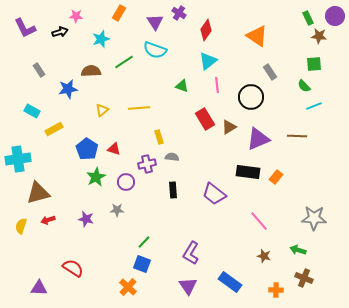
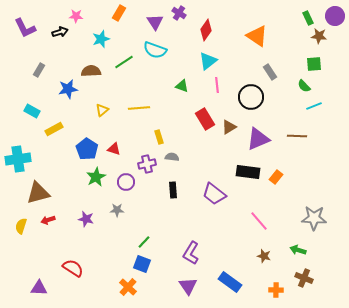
gray rectangle at (39, 70): rotated 64 degrees clockwise
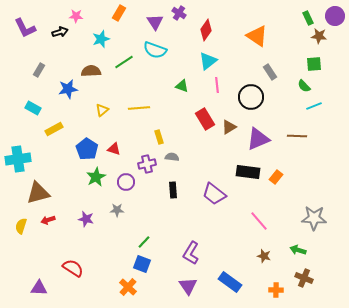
cyan rectangle at (32, 111): moved 1 px right, 3 px up
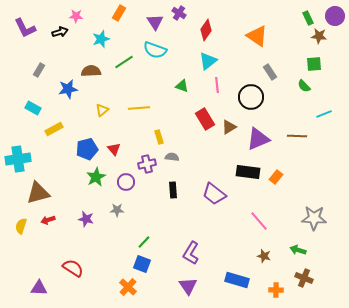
cyan line at (314, 106): moved 10 px right, 8 px down
blue pentagon at (87, 149): rotated 25 degrees clockwise
red triangle at (114, 149): rotated 32 degrees clockwise
blue rectangle at (230, 282): moved 7 px right, 2 px up; rotated 20 degrees counterclockwise
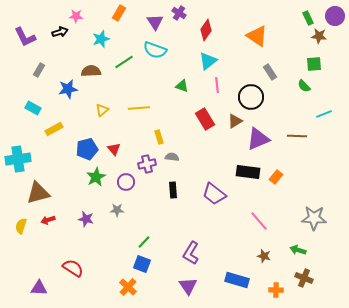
purple L-shape at (25, 28): moved 9 px down
brown triangle at (229, 127): moved 6 px right, 6 px up
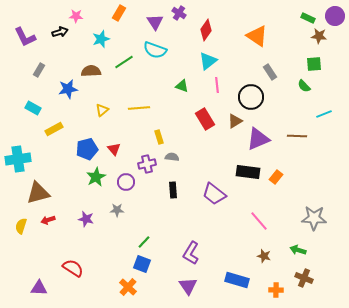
green rectangle at (308, 18): rotated 40 degrees counterclockwise
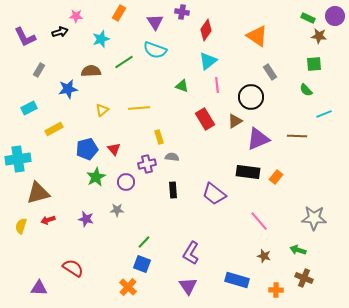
purple cross at (179, 13): moved 3 px right, 1 px up; rotated 24 degrees counterclockwise
green semicircle at (304, 86): moved 2 px right, 4 px down
cyan rectangle at (33, 108): moved 4 px left; rotated 56 degrees counterclockwise
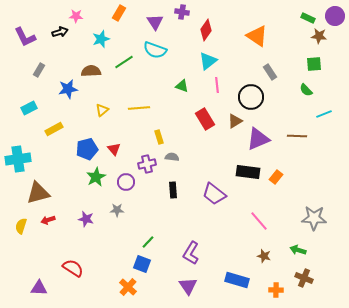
green line at (144, 242): moved 4 px right
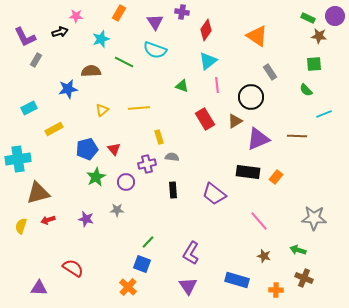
green line at (124, 62): rotated 60 degrees clockwise
gray rectangle at (39, 70): moved 3 px left, 10 px up
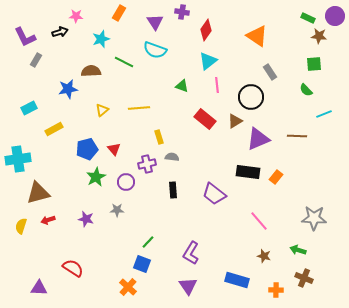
red rectangle at (205, 119): rotated 20 degrees counterclockwise
